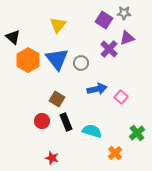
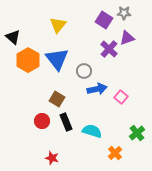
gray circle: moved 3 px right, 8 px down
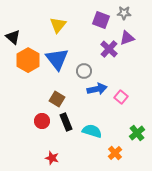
purple square: moved 3 px left; rotated 12 degrees counterclockwise
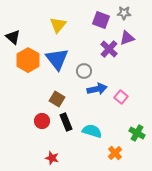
green cross: rotated 21 degrees counterclockwise
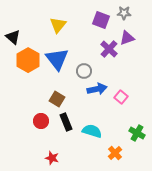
red circle: moved 1 px left
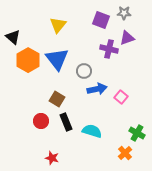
purple cross: rotated 30 degrees counterclockwise
orange cross: moved 10 px right
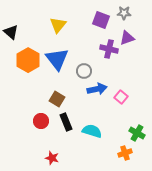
black triangle: moved 2 px left, 5 px up
orange cross: rotated 24 degrees clockwise
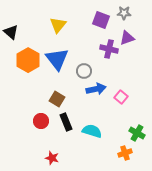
blue arrow: moved 1 px left
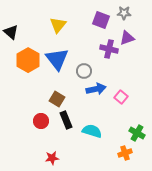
black rectangle: moved 2 px up
red star: rotated 24 degrees counterclockwise
